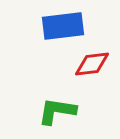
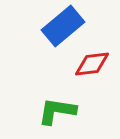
blue rectangle: rotated 33 degrees counterclockwise
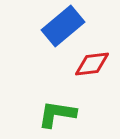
green L-shape: moved 3 px down
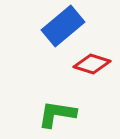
red diamond: rotated 24 degrees clockwise
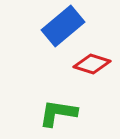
green L-shape: moved 1 px right, 1 px up
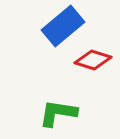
red diamond: moved 1 px right, 4 px up
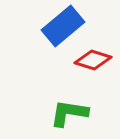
green L-shape: moved 11 px right
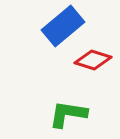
green L-shape: moved 1 px left, 1 px down
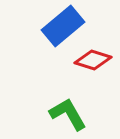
green L-shape: rotated 51 degrees clockwise
